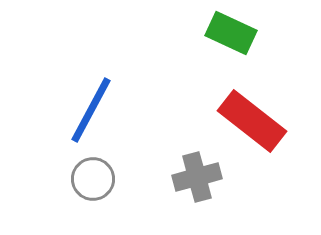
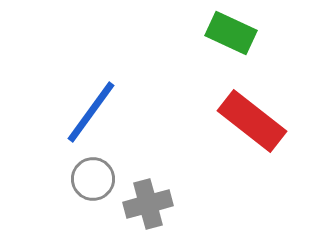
blue line: moved 2 px down; rotated 8 degrees clockwise
gray cross: moved 49 px left, 27 px down
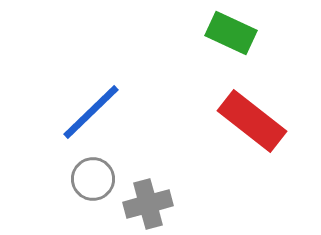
blue line: rotated 10 degrees clockwise
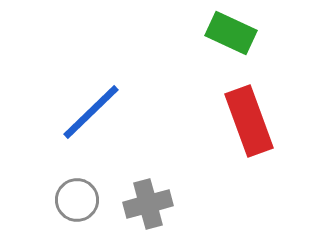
red rectangle: moved 3 px left; rotated 32 degrees clockwise
gray circle: moved 16 px left, 21 px down
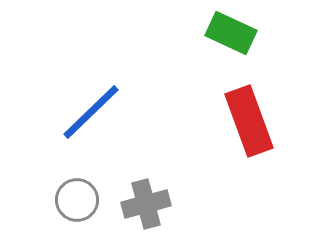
gray cross: moved 2 px left
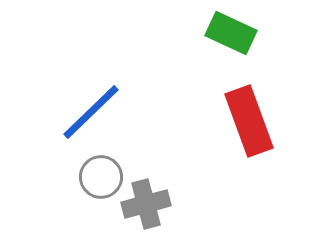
gray circle: moved 24 px right, 23 px up
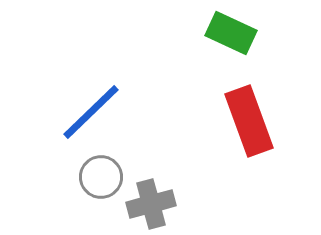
gray cross: moved 5 px right
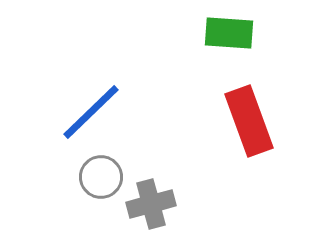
green rectangle: moved 2 px left; rotated 21 degrees counterclockwise
